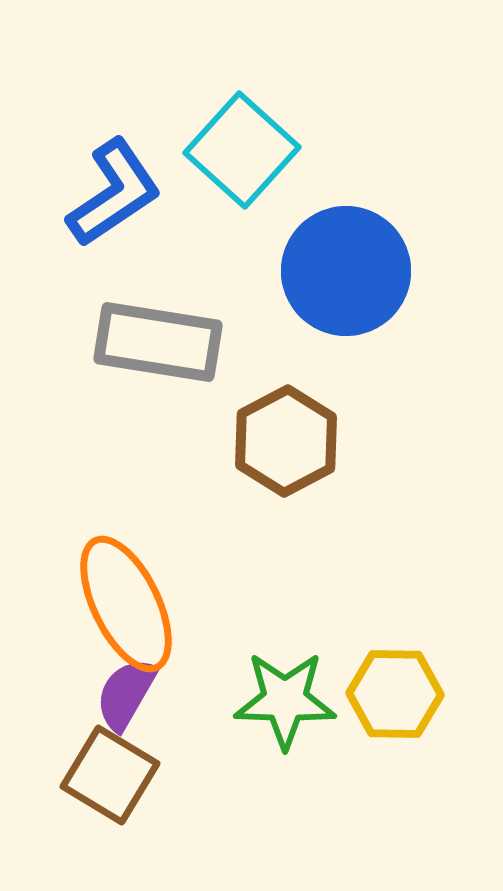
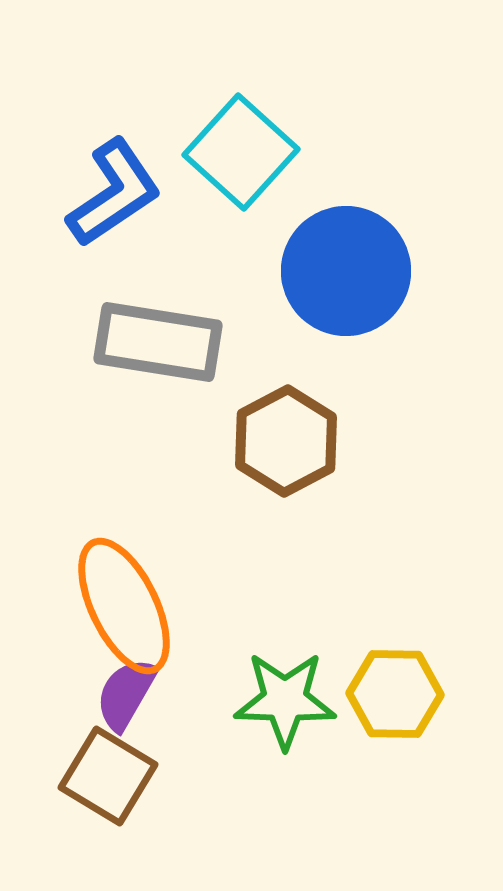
cyan square: moved 1 px left, 2 px down
orange ellipse: moved 2 px left, 2 px down
brown square: moved 2 px left, 1 px down
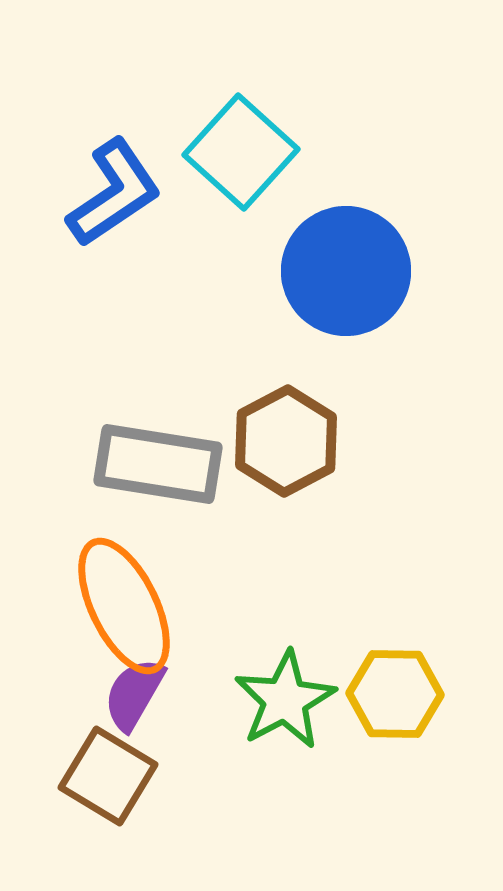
gray rectangle: moved 122 px down
purple semicircle: moved 8 px right
green star: rotated 30 degrees counterclockwise
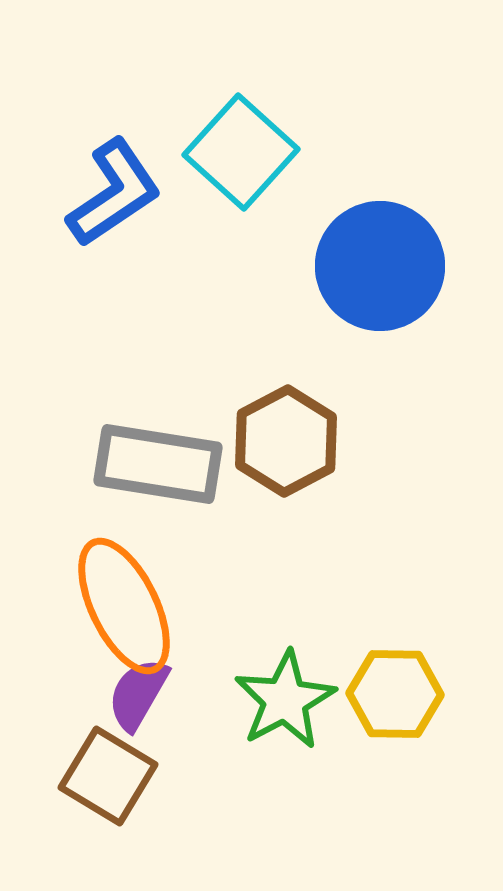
blue circle: moved 34 px right, 5 px up
purple semicircle: moved 4 px right
